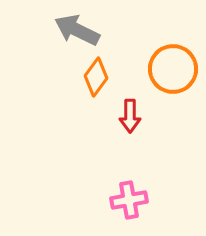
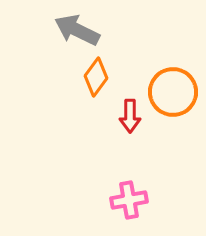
orange circle: moved 23 px down
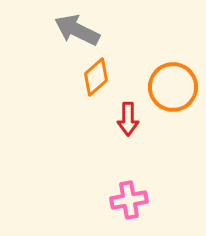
orange diamond: rotated 12 degrees clockwise
orange circle: moved 5 px up
red arrow: moved 2 px left, 3 px down
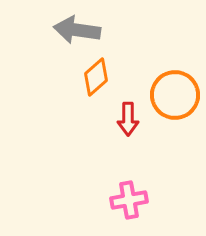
gray arrow: rotated 18 degrees counterclockwise
orange circle: moved 2 px right, 8 px down
